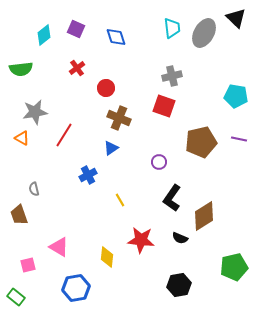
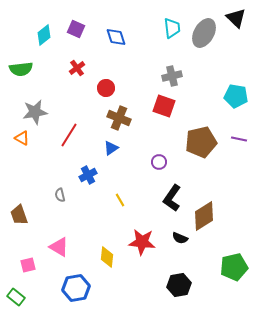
red line: moved 5 px right
gray semicircle: moved 26 px right, 6 px down
red star: moved 1 px right, 2 px down
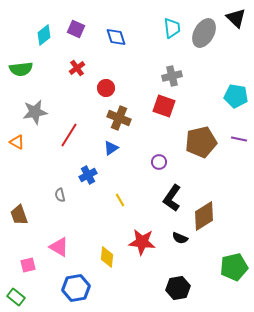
orange triangle: moved 5 px left, 4 px down
black hexagon: moved 1 px left, 3 px down
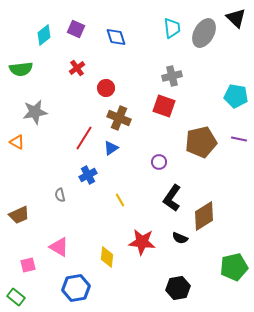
red line: moved 15 px right, 3 px down
brown trapezoid: rotated 95 degrees counterclockwise
